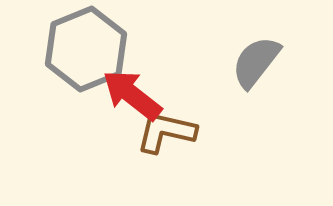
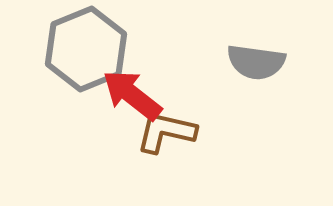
gray semicircle: rotated 120 degrees counterclockwise
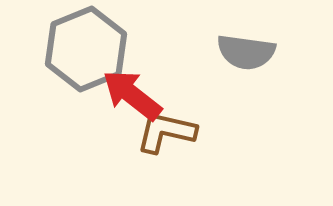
gray semicircle: moved 10 px left, 10 px up
